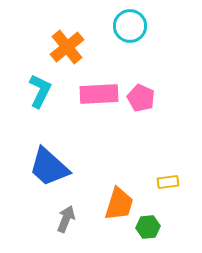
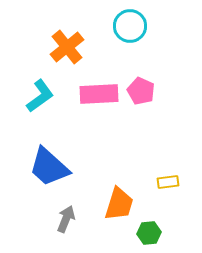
cyan L-shape: moved 5 px down; rotated 28 degrees clockwise
pink pentagon: moved 7 px up
green hexagon: moved 1 px right, 6 px down
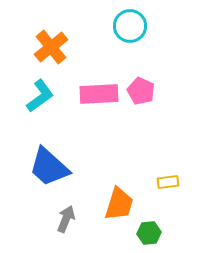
orange cross: moved 16 px left
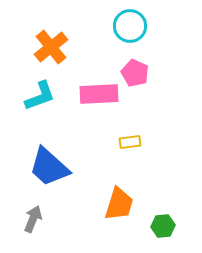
pink pentagon: moved 6 px left, 18 px up
cyan L-shape: rotated 16 degrees clockwise
yellow rectangle: moved 38 px left, 40 px up
gray arrow: moved 33 px left
green hexagon: moved 14 px right, 7 px up
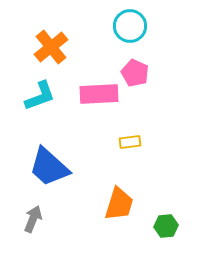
green hexagon: moved 3 px right
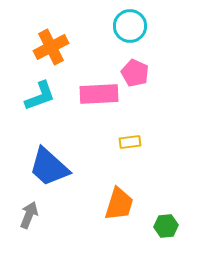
orange cross: rotated 12 degrees clockwise
gray arrow: moved 4 px left, 4 px up
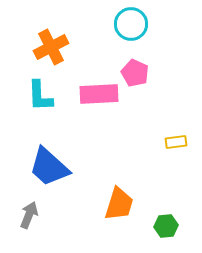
cyan circle: moved 1 px right, 2 px up
cyan L-shape: rotated 108 degrees clockwise
yellow rectangle: moved 46 px right
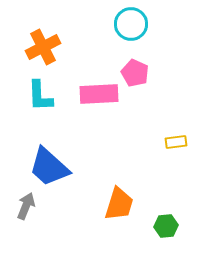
orange cross: moved 8 px left
gray arrow: moved 3 px left, 9 px up
